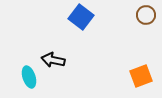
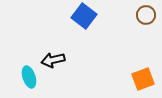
blue square: moved 3 px right, 1 px up
black arrow: rotated 25 degrees counterclockwise
orange square: moved 2 px right, 3 px down
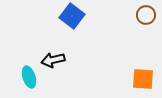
blue square: moved 12 px left
orange square: rotated 25 degrees clockwise
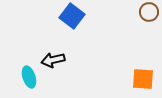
brown circle: moved 3 px right, 3 px up
